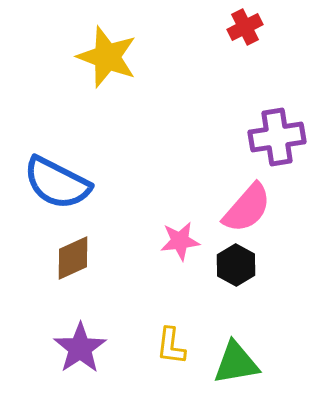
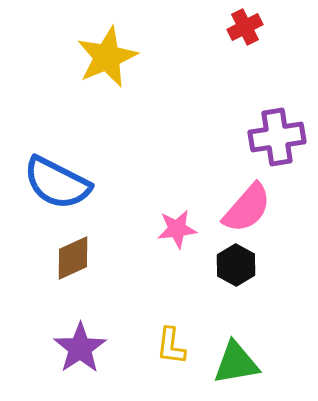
yellow star: rotated 28 degrees clockwise
pink star: moved 3 px left, 12 px up
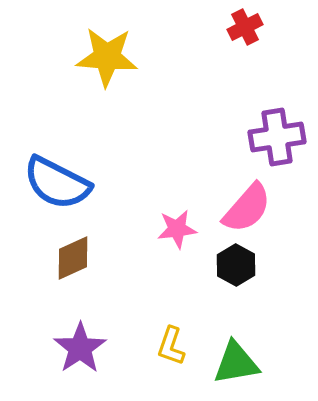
yellow star: rotated 28 degrees clockwise
yellow L-shape: rotated 12 degrees clockwise
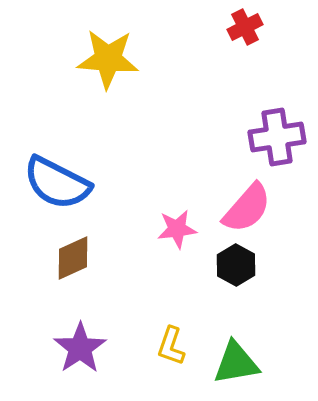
yellow star: moved 1 px right, 2 px down
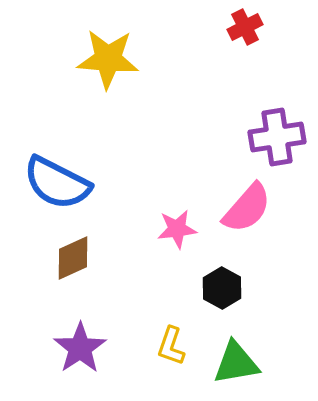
black hexagon: moved 14 px left, 23 px down
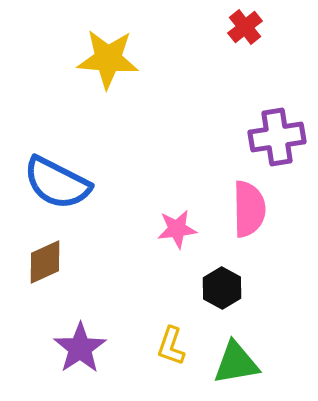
red cross: rotated 12 degrees counterclockwise
pink semicircle: moved 2 px right, 1 px down; rotated 42 degrees counterclockwise
brown diamond: moved 28 px left, 4 px down
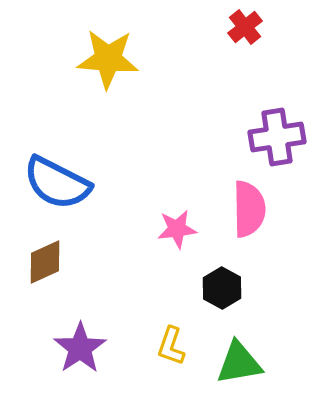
green triangle: moved 3 px right
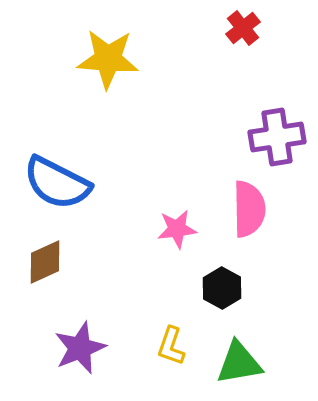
red cross: moved 2 px left, 1 px down
purple star: rotated 12 degrees clockwise
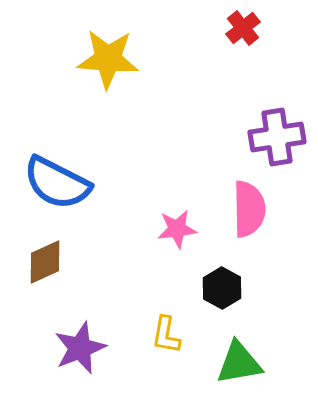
yellow L-shape: moved 5 px left, 11 px up; rotated 9 degrees counterclockwise
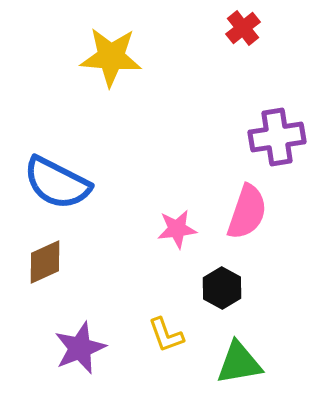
yellow star: moved 3 px right, 2 px up
pink semicircle: moved 2 px left, 3 px down; rotated 20 degrees clockwise
yellow L-shape: rotated 30 degrees counterclockwise
